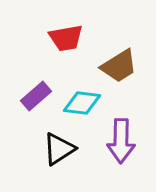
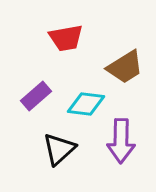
brown trapezoid: moved 6 px right, 1 px down
cyan diamond: moved 4 px right, 1 px down
black triangle: rotated 9 degrees counterclockwise
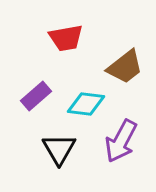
brown trapezoid: rotated 6 degrees counterclockwise
purple arrow: rotated 27 degrees clockwise
black triangle: rotated 18 degrees counterclockwise
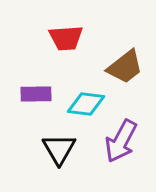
red trapezoid: rotated 6 degrees clockwise
purple rectangle: moved 2 px up; rotated 40 degrees clockwise
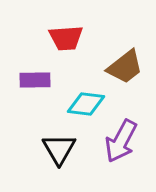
purple rectangle: moved 1 px left, 14 px up
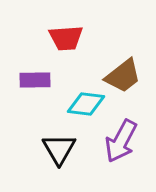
brown trapezoid: moved 2 px left, 9 px down
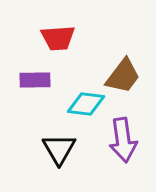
red trapezoid: moved 8 px left
brown trapezoid: rotated 15 degrees counterclockwise
purple arrow: moved 2 px right, 1 px up; rotated 36 degrees counterclockwise
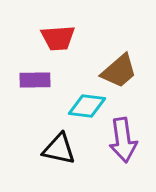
brown trapezoid: moved 4 px left, 5 px up; rotated 12 degrees clockwise
cyan diamond: moved 1 px right, 2 px down
black triangle: rotated 48 degrees counterclockwise
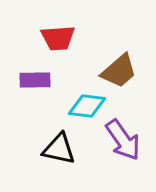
purple arrow: rotated 27 degrees counterclockwise
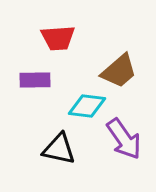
purple arrow: moved 1 px right, 1 px up
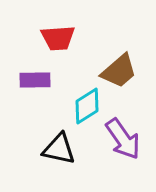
cyan diamond: rotated 39 degrees counterclockwise
purple arrow: moved 1 px left
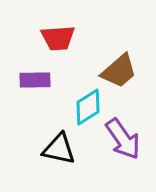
cyan diamond: moved 1 px right, 1 px down
